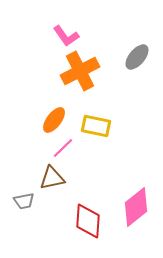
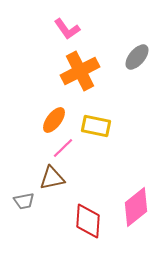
pink L-shape: moved 1 px right, 7 px up
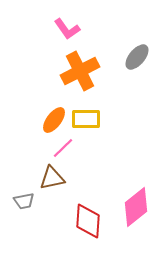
yellow rectangle: moved 10 px left, 7 px up; rotated 12 degrees counterclockwise
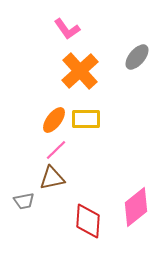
orange cross: rotated 15 degrees counterclockwise
pink line: moved 7 px left, 2 px down
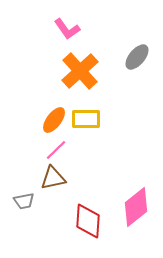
brown triangle: moved 1 px right
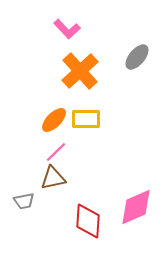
pink L-shape: rotated 8 degrees counterclockwise
orange ellipse: rotated 8 degrees clockwise
pink line: moved 2 px down
pink diamond: rotated 15 degrees clockwise
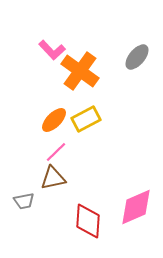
pink L-shape: moved 15 px left, 21 px down
orange cross: rotated 12 degrees counterclockwise
yellow rectangle: rotated 28 degrees counterclockwise
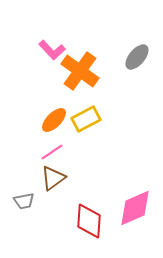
pink line: moved 4 px left; rotated 10 degrees clockwise
brown triangle: rotated 24 degrees counterclockwise
pink diamond: moved 1 px left, 1 px down
red diamond: moved 1 px right
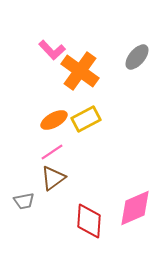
orange ellipse: rotated 16 degrees clockwise
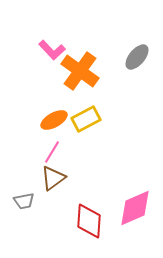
pink line: rotated 25 degrees counterclockwise
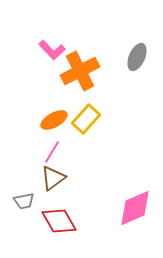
gray ellipse: rotated 16 degrees counterclockwise
orange cross: rotated 27 degrees clockwise
yellow rectangle: rotated 20 degrees counterclockwise
red diamond: moved 30 px left; rotated 33 degrees counterclockwise
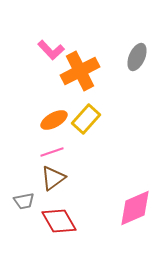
pink L-shape: moved 1 px left
pink line: rotated 40 degrees clockwise
